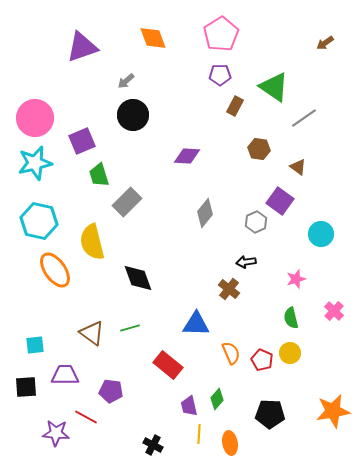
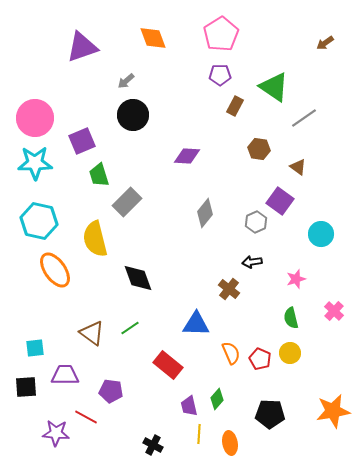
cyan star at (35, 163): rotated 12 degrees clockwise
yellow semicircle at (92, 242): moved 3 px right, 3 px up
black arrow at (246, 262): moved 6 px right
green line at (130, 328): rotated 18 degrees counterclockwise
cyan square at (35, 345): moved 3 px down
red pentagon at (262, 360): moved 2 px left, 1 px up
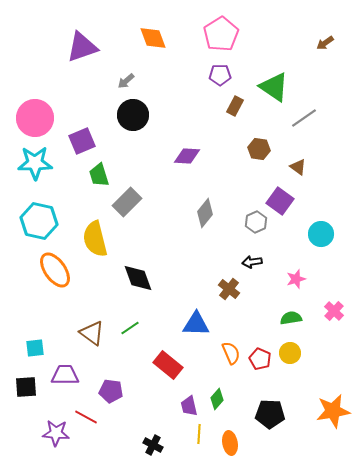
green semicircle at (291, 318): rotated 95 degrees clockwise
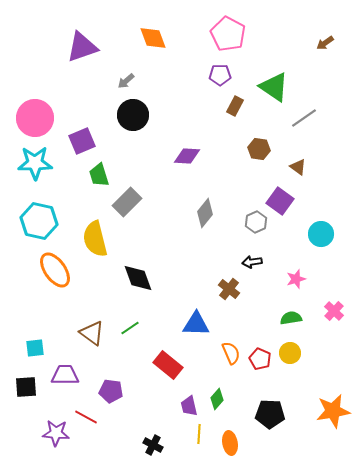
pink pentagon at (221, 34): moved 7 px right; rotated 12 degrees counterclockwise
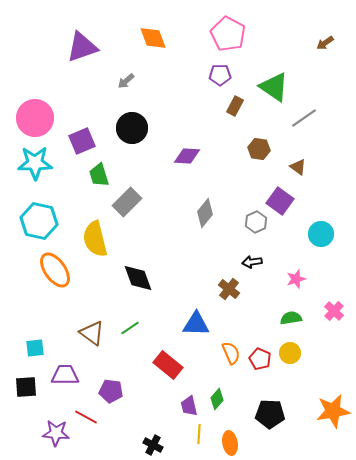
black circle at (133, 115): moved 1 px left, 13 px down
